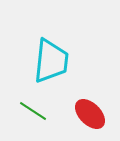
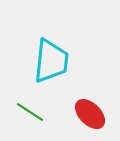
green line: moved 3 px left, 1 px down
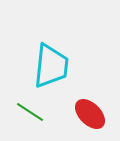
cyan trapezoid: moved 5 px down
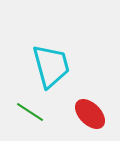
cyan trapezoid: rotated 21 degrees counterclockwise
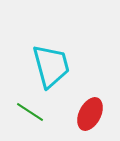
red ellipse: rotated 72 degrees clockwise
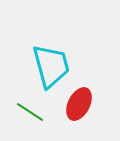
red ellipse: moved 11 px left, 10 px up
